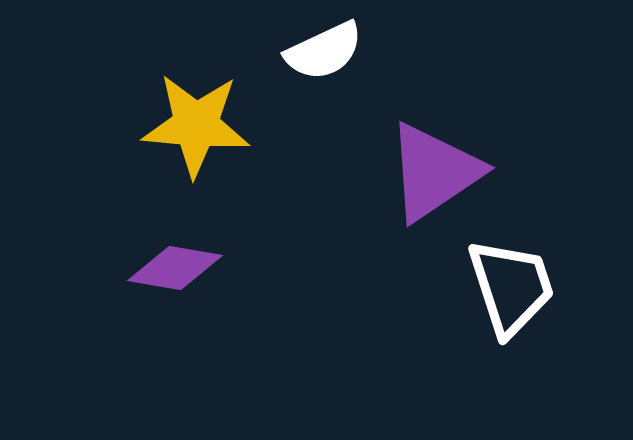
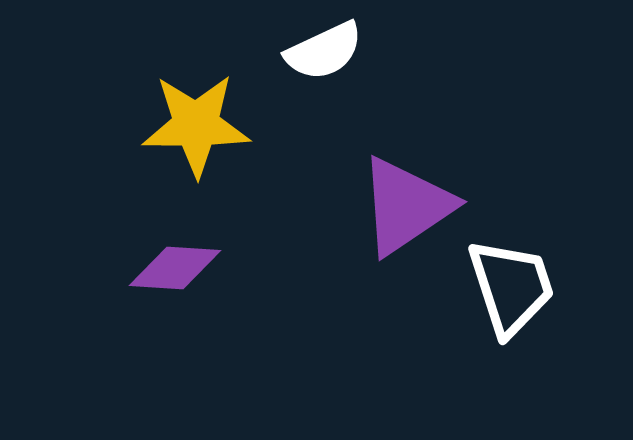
yellow star: rotated 5 degrees counterclockwise
purple triangle: moved 28 px left, 34 px down
purple diamond: rotated 6 degrees counterclockwise
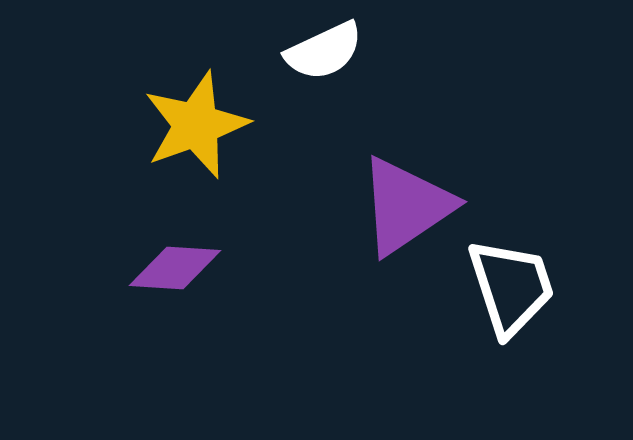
yellow star: rotated 20 degrees counterclockwise
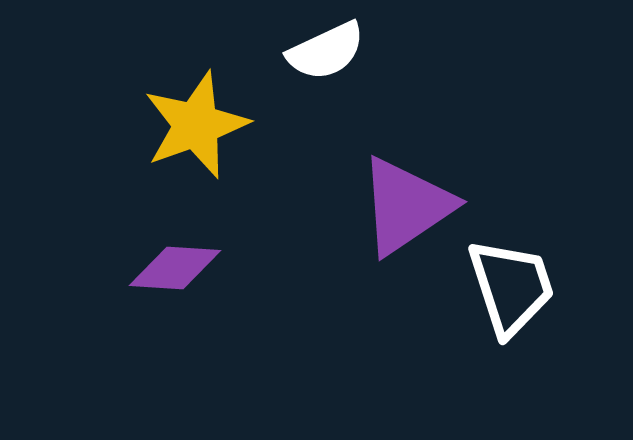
white semicircle: moved 2 px right
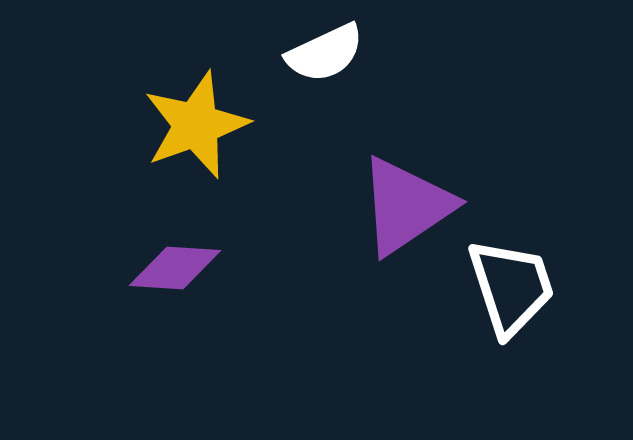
white semicircle: moved 1 px left, 2 px down
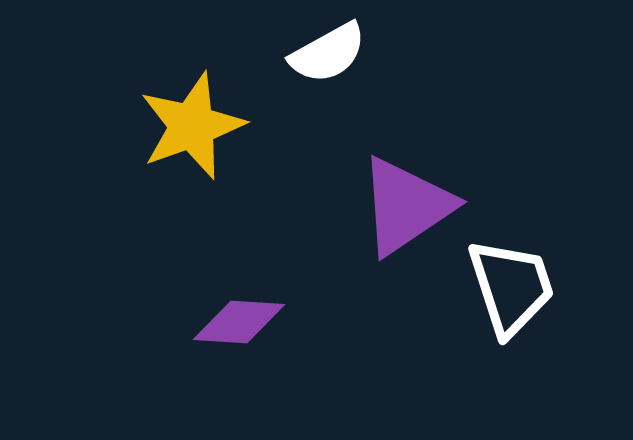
white semicircle: moved 3 px right; rotated 4 degrees counterclockwise
yellow star: moved 4 px left, 1 px down
purple diamond: moved 64 px right, 54 px down
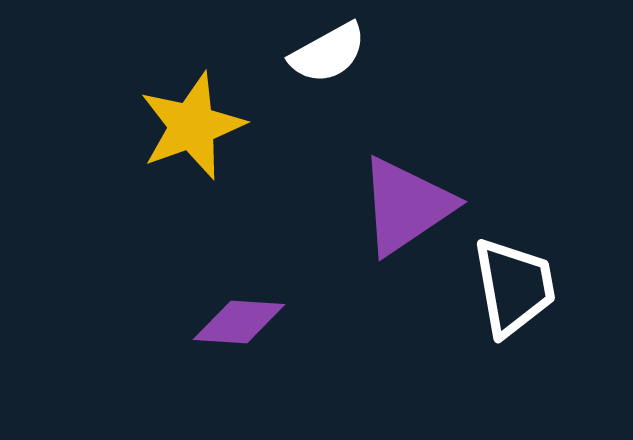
white trapezoid: moved 3 px right; rotated 8 degrees clockwise
